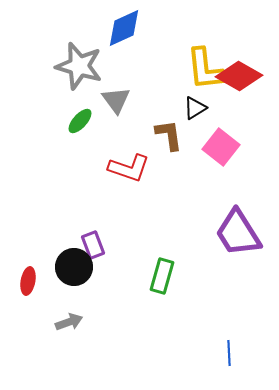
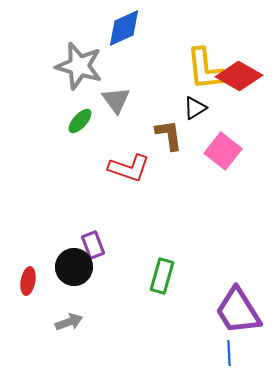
pink square: moved 2 px right, 4 px down
purple trapezoid: moved 78 px down
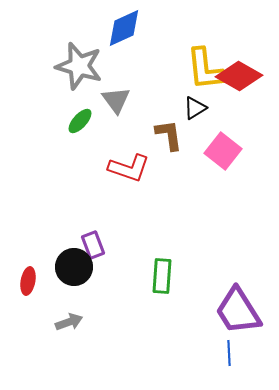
green rectangle: rotated 12 degrees counterclockwise
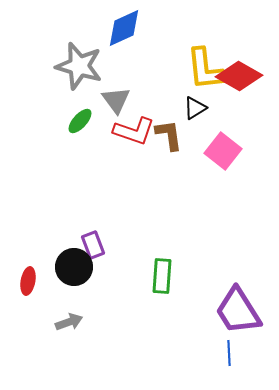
red L-shape: moved 5 px right, 37 px up
